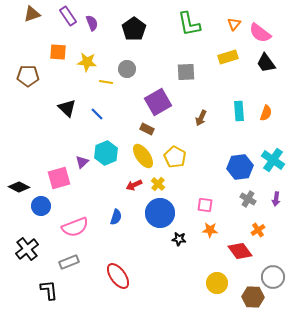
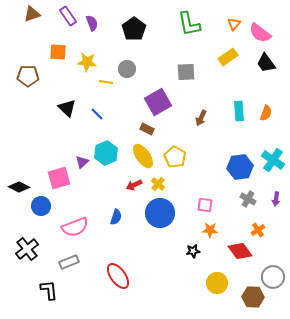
yellow rectangle at (228, 57): rotated 18 degrees counterclockwise
black star at (179, 239): moved 14 px right, 12 px down; rotated 16 degrees counterclockwise
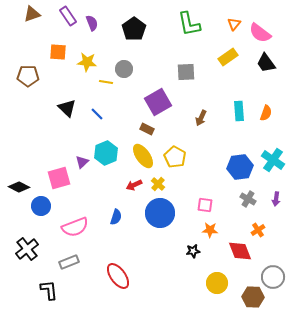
gray circle at (127, 69): moved 3 px left
red diamond at (240, 251): rotated 15 degrees clockwise
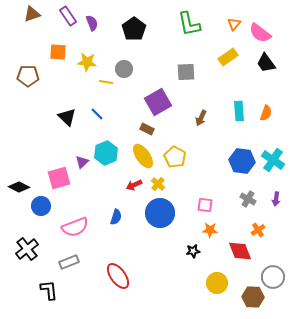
black triangle at (67, 108): moved 9 px down
blue hexagon at (240, 167): moved 2 px right, 6 px up; rotated 15 degrees clockwise
